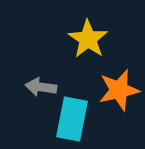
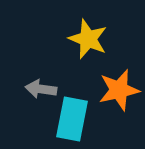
yellow star: rotated 12 degrees counterclockwise
gray arrow: moved 2 px down
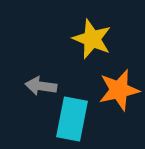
yellow star: moved 4 px right
gray arrow: moved 3 px up
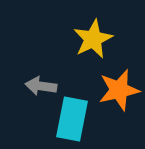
yellow star: moved 1 px right; rotated 24 degrees clockwise
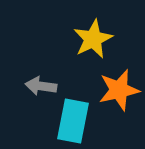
cyan rectangle: moved 1 px right, 2 px down
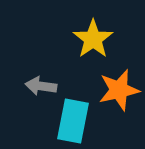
yellow star: rotated 9 degrees counterclockwise
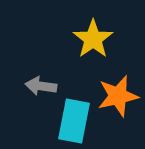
orange star: moved 1 px left, 6 px down
cyan rectangle: moved 1 px right
